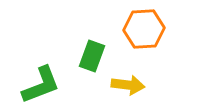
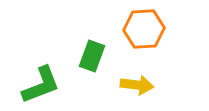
yellow arrow: moved 9 px right
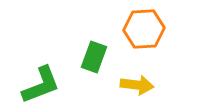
green rectangle: moved 2 px right, 1 px down
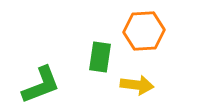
orange hexagon: moved 2 px down
green rectangle: moved 6 px right; rotated 12 degrees counterclockwise
